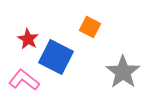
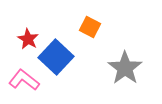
blue square: rotated 16 degrees clockwise
gray star: moved 2 px right, 4 px up
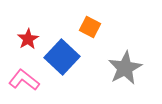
red star: rotated 10 degrees clockwise
blue square: moved 6 px right
gray star: rotated 8 degrees clockwise
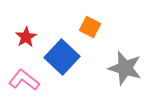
red star: moved 2 px left, 2 px up
gray star: rotated 28 degrees counterclockwise
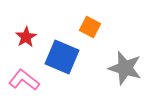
blue square: rotated 20 degrees counterclockwise
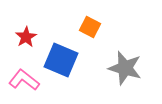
blue square: moved 1 px left, 3 px down
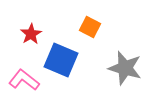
red star: moved 5 px right, 3 px up
